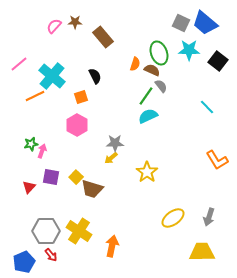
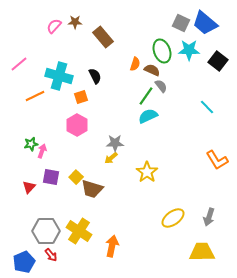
green ellipse: moved 3 px right, 2 px up
cyan cross: moved 7 px right; rotated 24 degrees counterclockwise
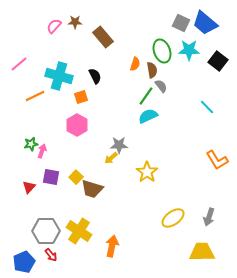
brown semicircle: rotated 56 degrees clockwise
gray star: moved 4 px right, 2 px down
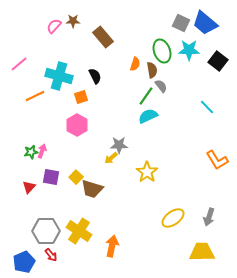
brown star: moved 2 px left, 1 px up
green star: moved 8 px down
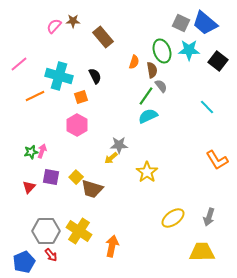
orange semicircle: moved 1 px left, 2 px up
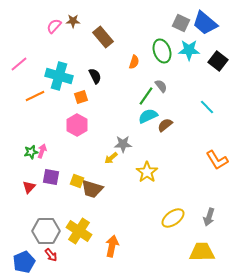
brown semicircle: moved 13 px right, 55 px down; rotated 119 degrees counterclockwise
gray star: moved 4 px right, 1 px up
yellow square: moved 1 px right, 4 px down; rotated 24 degrees counterclockwise
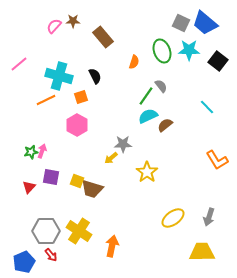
orange line: moved 11 px right, 4 px down
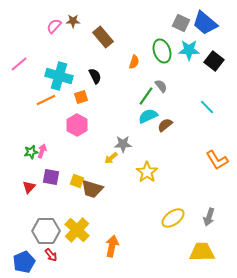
black square: moved 4 px left
yellow cross: moved 2 px left, 1 px up; rotated 10 degrees clockwise
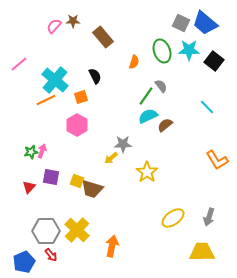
cyan cross: moved 4 px left, 4 px down; rotated 24 degrees clockwise
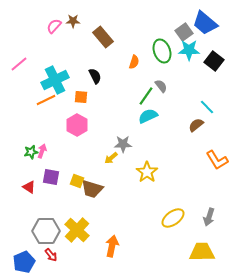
gray square: moved 3 px right, 9 px down; rotated 30 degrees clockwise
cyan cross: rotated 24 degrees clockwise
orange square: rotated 24 degrees clockwise
brown semicircle: moved 31 px right
red triangle: rotated 40 degrees counterclockwise
